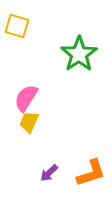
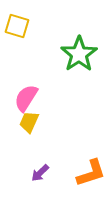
purple arrow: moved 9 px left
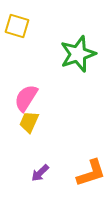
green star: moved 1 px left; rotated 15 degrees clockwise
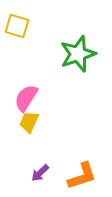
orange L-shape: moved 9 px left, 3 px down
